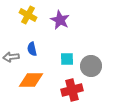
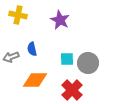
yellow cross: moved 10 px left; rotated 18 degrees counterclockwise
gray arrow: rotated 14 degrees counterclockwise
gray circle: moved 3 px left, 3 px up
orange diamond: moved 4 px right
red cross: rotated 30 degrees counterclockwise
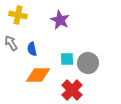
gray arrow: moved 14 px up; rotated 77 degrees clockwise
orange diamond: moved 3 px right, 5 px up
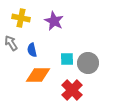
yellow cross: moved 3 px right, 3 px down
purple star: moved 6 px left, 1 px down
blue semicircle: moved 1 px down
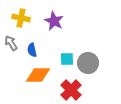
red cross: moved 1 px left
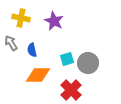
cyan square: rotated 16 degrees counterclockwise
